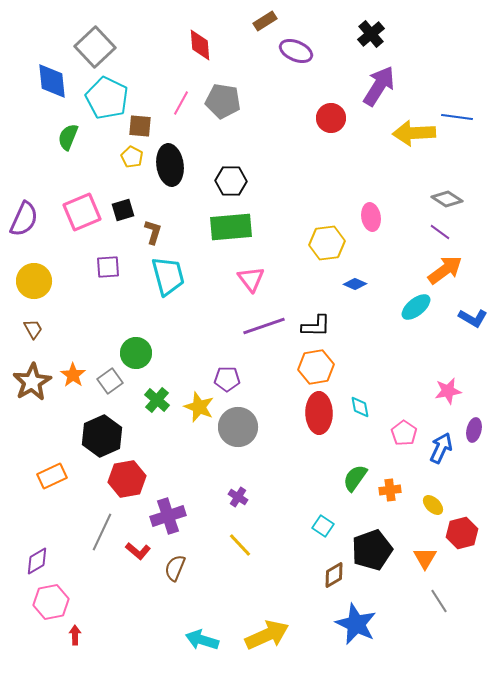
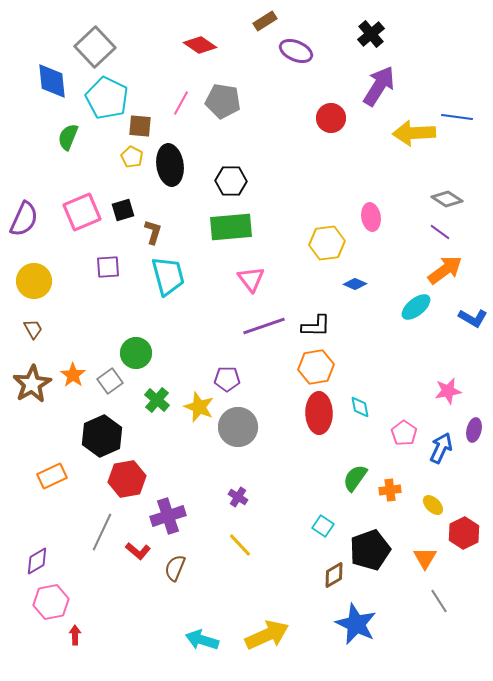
red diamond at (200, 45): rotated 52 degrees counterclockwise
brown star at (32, 382): moved 2 px down
red hexagon at (462, 533): moved 2 px right; rotated 12 degrees counterclockwise
black pentagon at (372, 550): moved 2 px left
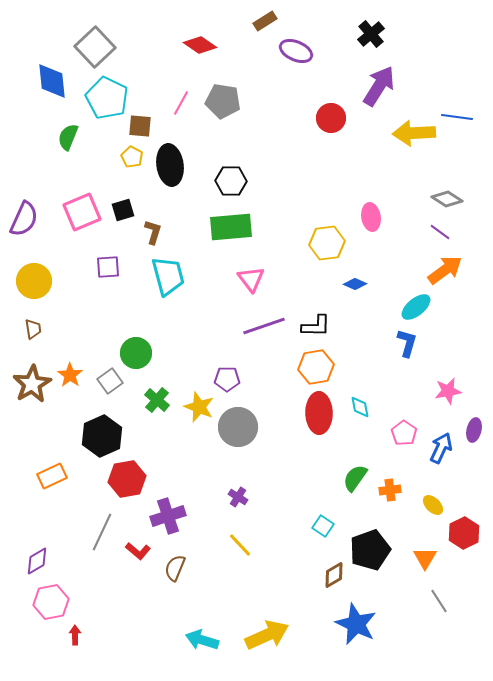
blue L-shape at (473, 318): moved 66 px left, 25 px down; rotated 104 degrees counterclockwise
brown trapezoid at (33, 329): rotated 20 degrees clockwise
orange star at (73, 375): moved 3 px left
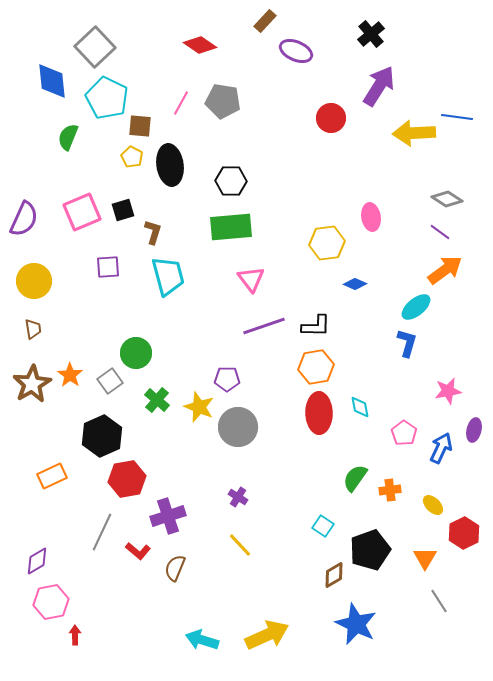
brown rectangle at (265, 21): rotated 15 degrees counterclockwise
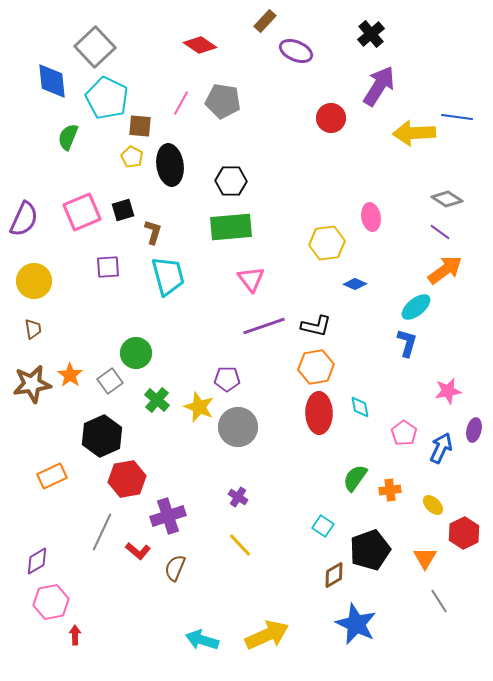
black L-shape at (316, 326): rotated 12 degrees clockwise
brown star at (32, 384): rotated 21 degrees clockwise
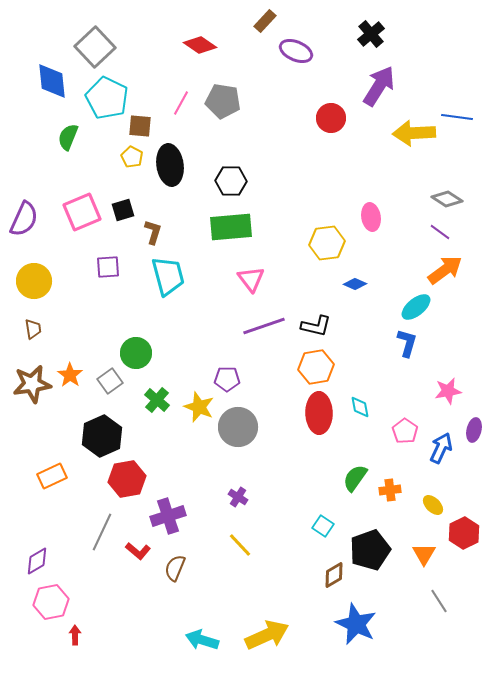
pink pentagon at (404, 433): moved 1 px right, 2 px up
orange triangle at (425, 558): moved 1 px left, 4 px up
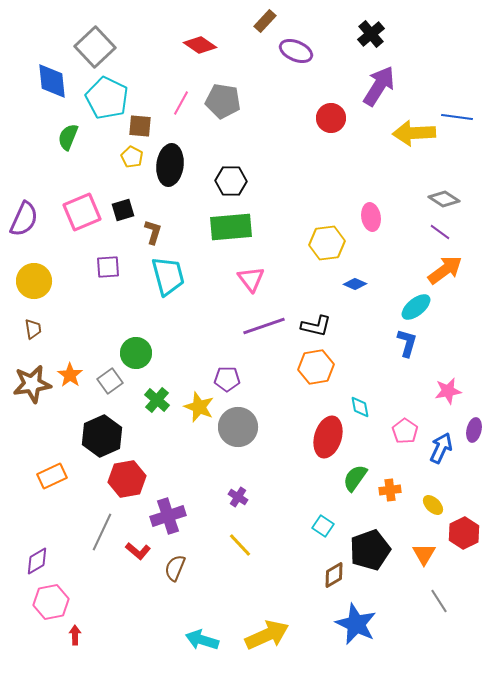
black ellipse at (170, 165): rotated 15 degrees clockwise
gray diamond at (447, 199): moved 3 px left
red ellipse at (319, 413): moved 9 px right, 24 px down; rotated 18 degrees clockwise
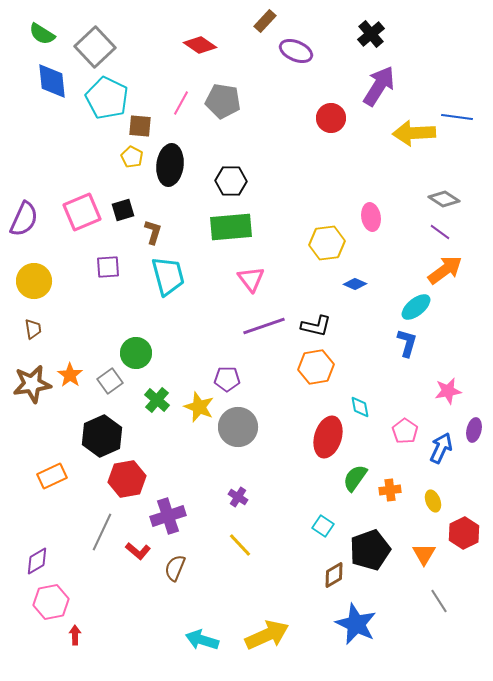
green semicircle at (68, 137): moved 26 px left, 103 px up; rotated 80 degrees counterclockwise
yellow ellipse at (433, 505): moved 4 px up; rotated 25 degrees clockwise
